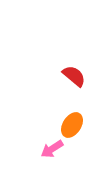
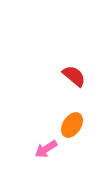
pink arrow: moved 6 px left
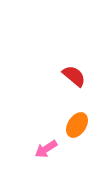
orange ellipse: moved 5 px right
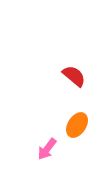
pink arrow: moved 1 px right; rotated 20 degrees counterclockwise
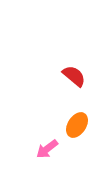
pink arrow: rotated 15 degrees clockwise
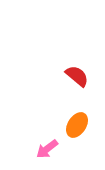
red semicircle: moved 3 px right
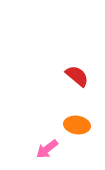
orange ellipse: rotated 65 degrees clockwise
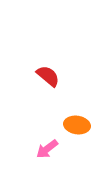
red semicircle: moved 29 px left
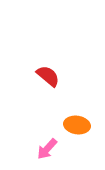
pink arrow: rotated 10 degrees counterclockwise
